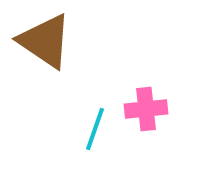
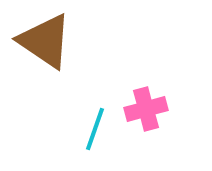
pink cross: rotated 9 degrees counterclockwise
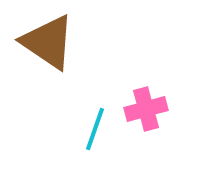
brown triangle: moved 3 px right, 1 px down
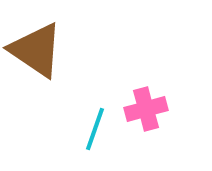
brown triangle: moved 12 px left, 8 px down
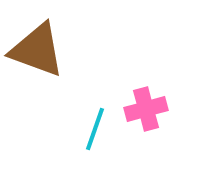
brown triangle: moved 1 px right; rotated 14 degrees counterclockwise
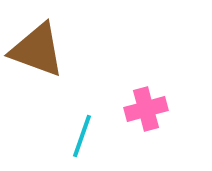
cyan line: moved 13 px left, 7 px down
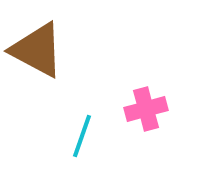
brown triangle: rotated 8 degrees clockwise
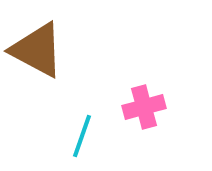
pink cross: moved 2 px left, 2 px up
